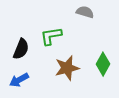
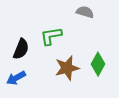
green diamond: moved 5 px left
blue arrow: moved 3 px left, 2 px up
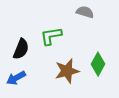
brown star: moved 3 px down
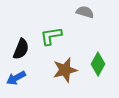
brown star: moved 2 px left, 1 px up
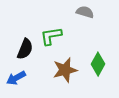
black semicircle: moved 4 px right
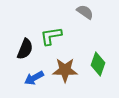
gray semicircle: rotated 18 degrees clockwise
green diamond: rotated 10 degrees counterclockwise
brown star: rotated 15 degrees clockwise
blue arrow: moved 18 px right
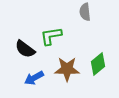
gray semicircle: rotated 132 degrees counterclockwise
black semicircle: rotated 105 degrees clockwise
green diamond: rotated 30 degrees clockwise
brown star: moved 2 px right, 1 px up
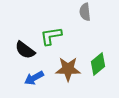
black semicircle: moved 1 px down
brown star: moved 1 px right
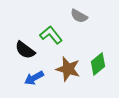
gray semicircle: moved 6 px left, 4 px down; rotated 54 degrees counterclockwise
green L-shape: moved 1 px up; rotated 60 degrees clockwise
brown star: rotated 15 degrees clockwise
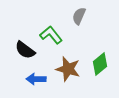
gray semicircle: rotated 84 degrees clockwise
green diamond: moved 2 px right
blue arrow: moved 2 px right, 1 px down; rotated 30 degrees clockwise
